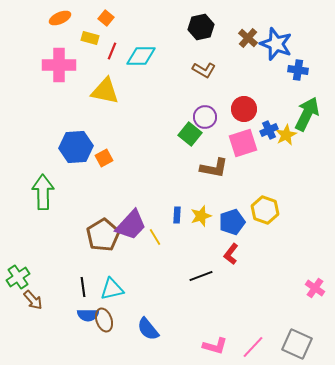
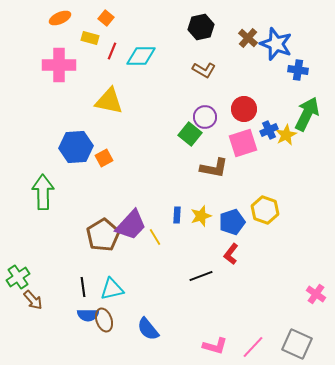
yellow triangle at (105, 91): moved 4 px right, 10 px down
pink cross at (315, 288): moved 1 px right, 6 px down
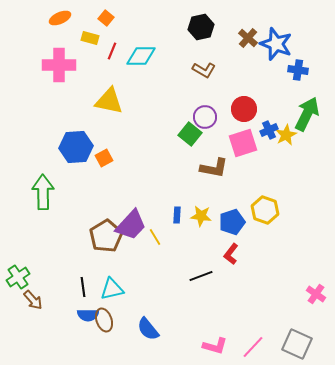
yellow star at (201, 216): rotated 25 degrees clockwise
brown pentagon at (103, 235): moved 3 px right, 1 px down
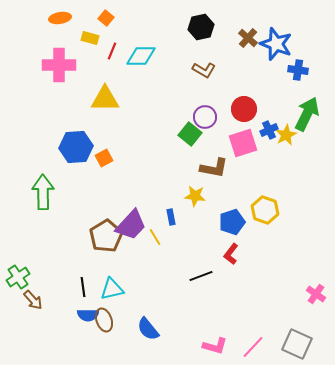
orange ellipse at (60, 18): rotated 15 degrees clockwise
yellow triangle at (109, 101): moved 4 px left, 2 px up; rotated 12 degrees counterclockwise
blue rectangle at (177, 215): moved 6 px left, 2 px down; rotated 14 degrees counterclockwise
yellow star at (201, 216): moved 6 px left, 20 px up
